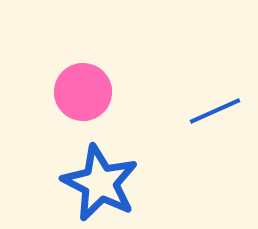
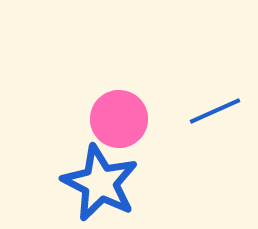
pink circle: moved 36 px right, 27 px down
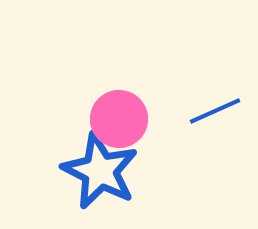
blue star: moved 12 px up
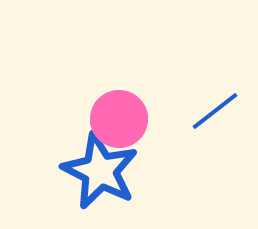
blue line: rotated 14 degrees counterclockwise
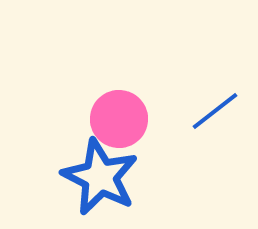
blue star: moved 6 px down
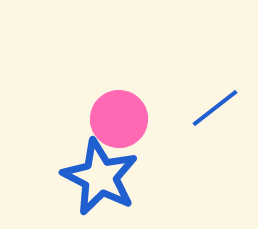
blue line: moved 3 px up
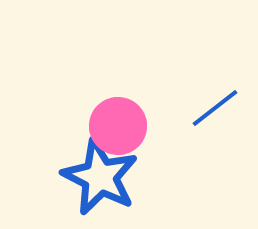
pink circle: moved 1 px left, 7 px down
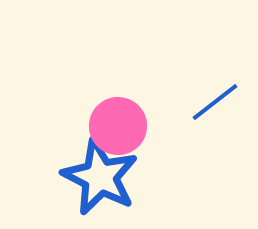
blue line: moved 6 px up
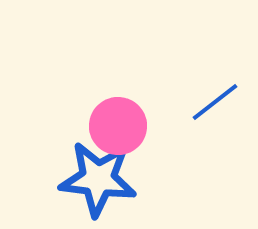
blue star: moved 2 px left, 2 px down; rotated 20 degrees counterclockwise
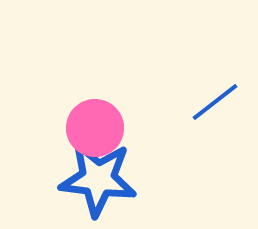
pink circle: moved 23 px left, 2 px down
